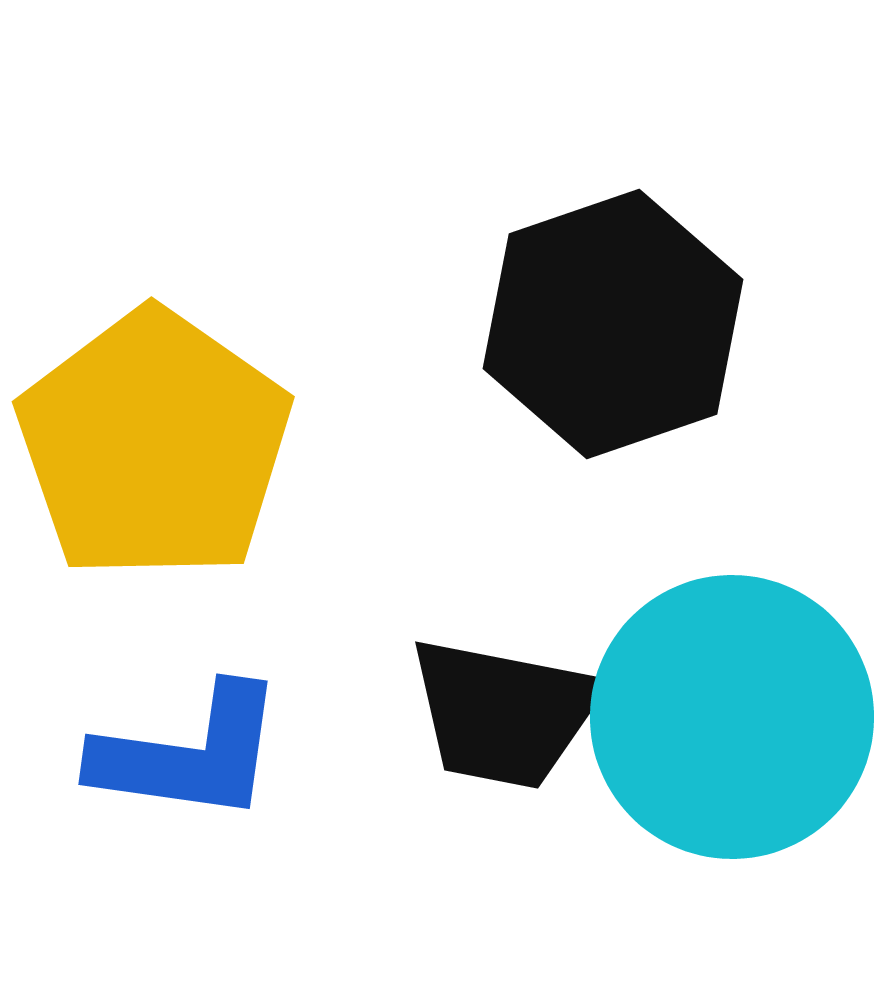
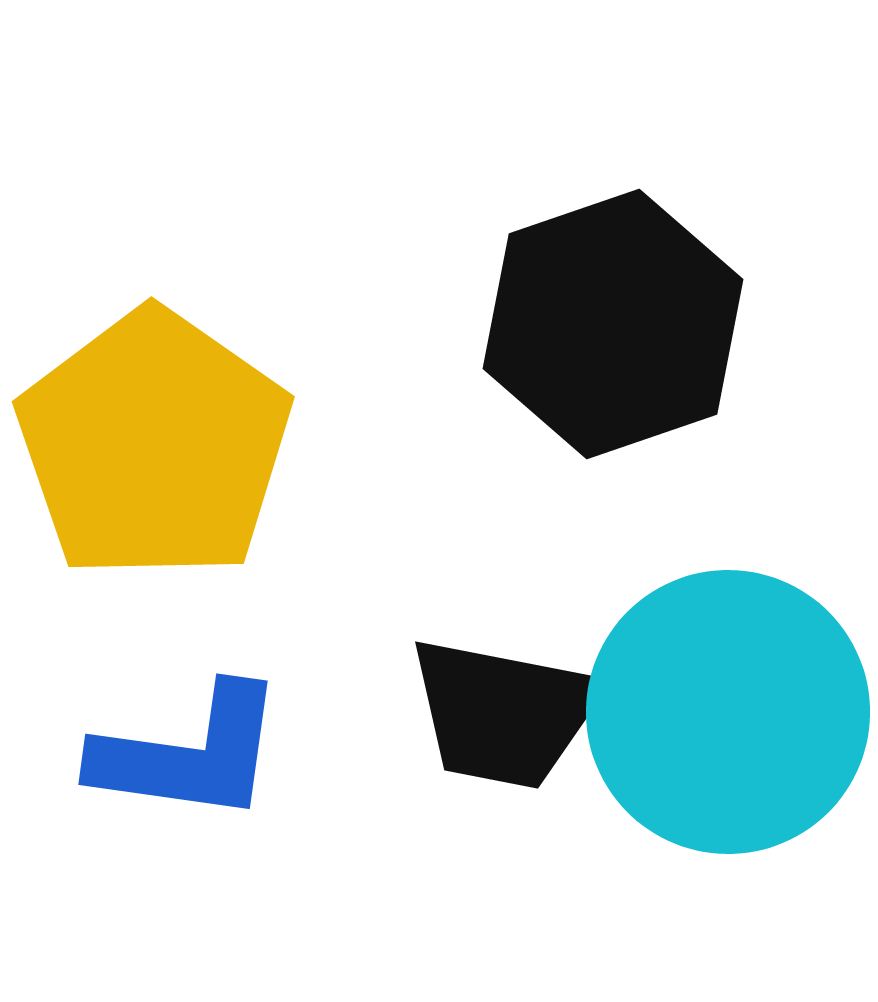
cyan circle: moved 4 px left, 5 px up
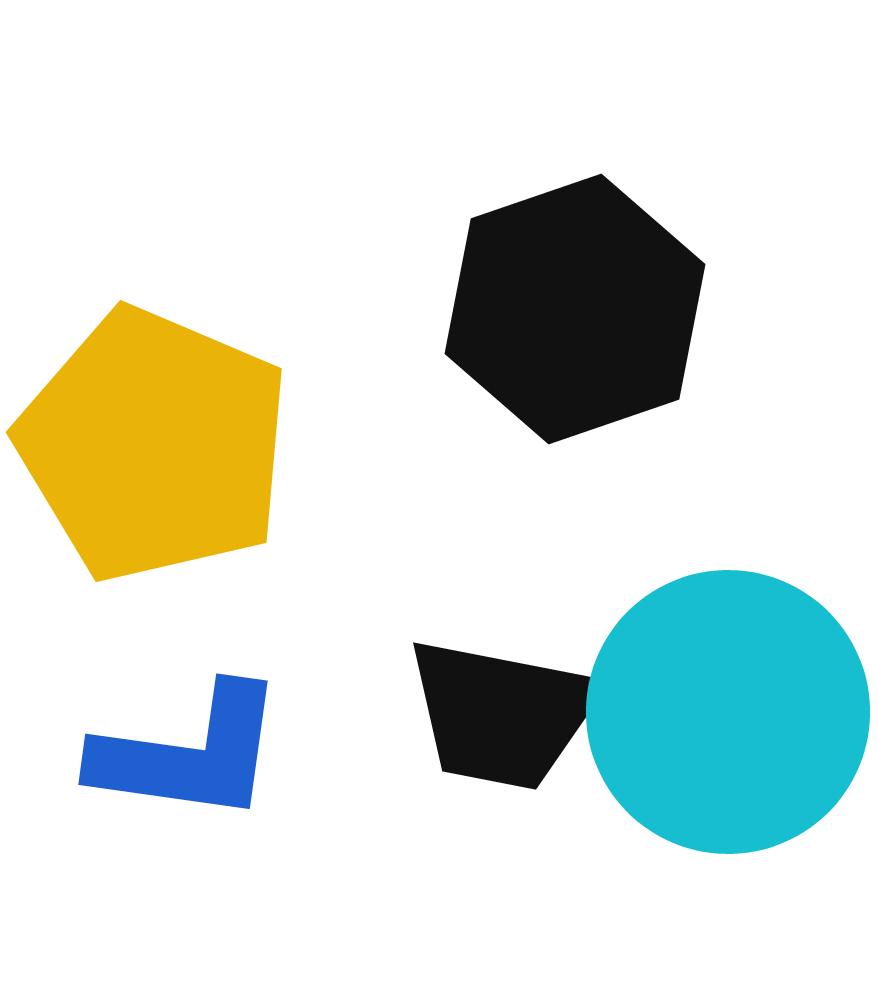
black hexagon: moved 38 px left, 15 px up
yellow pentagon: rotated 12 degrees counterclockwise
black trapezoid: moved 2 px left, 1 px down
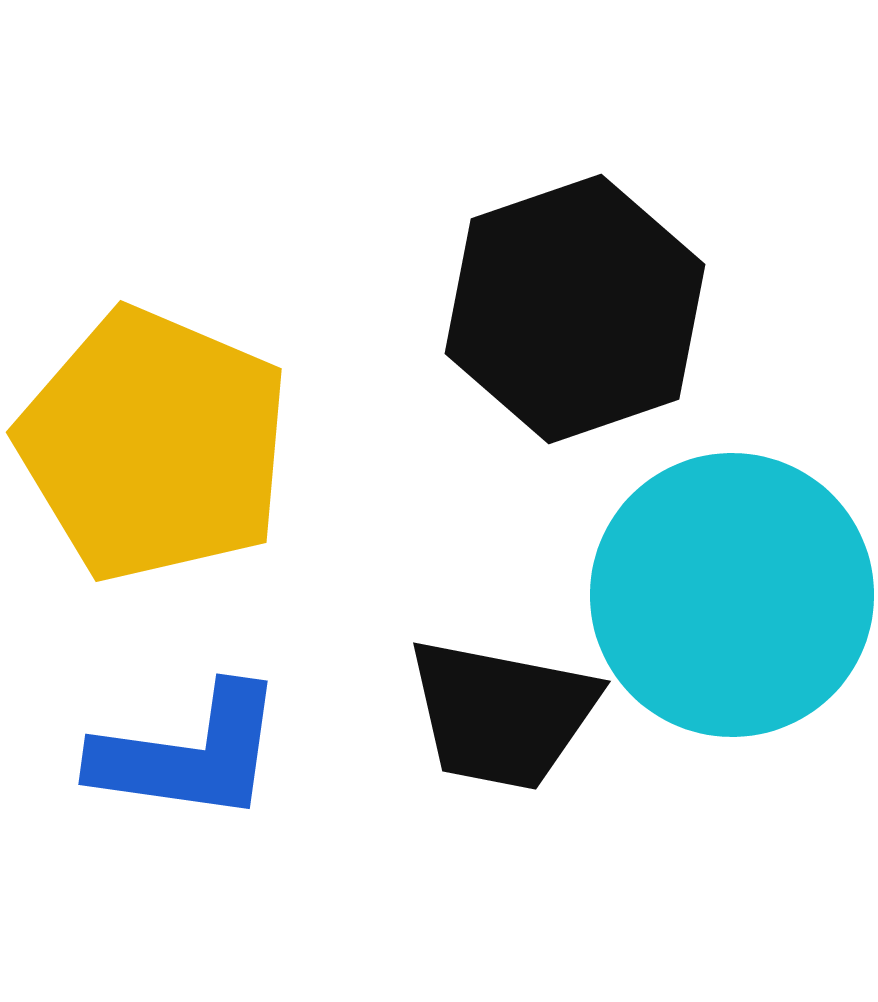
cyan circle: moved 4 px right, 117 px up
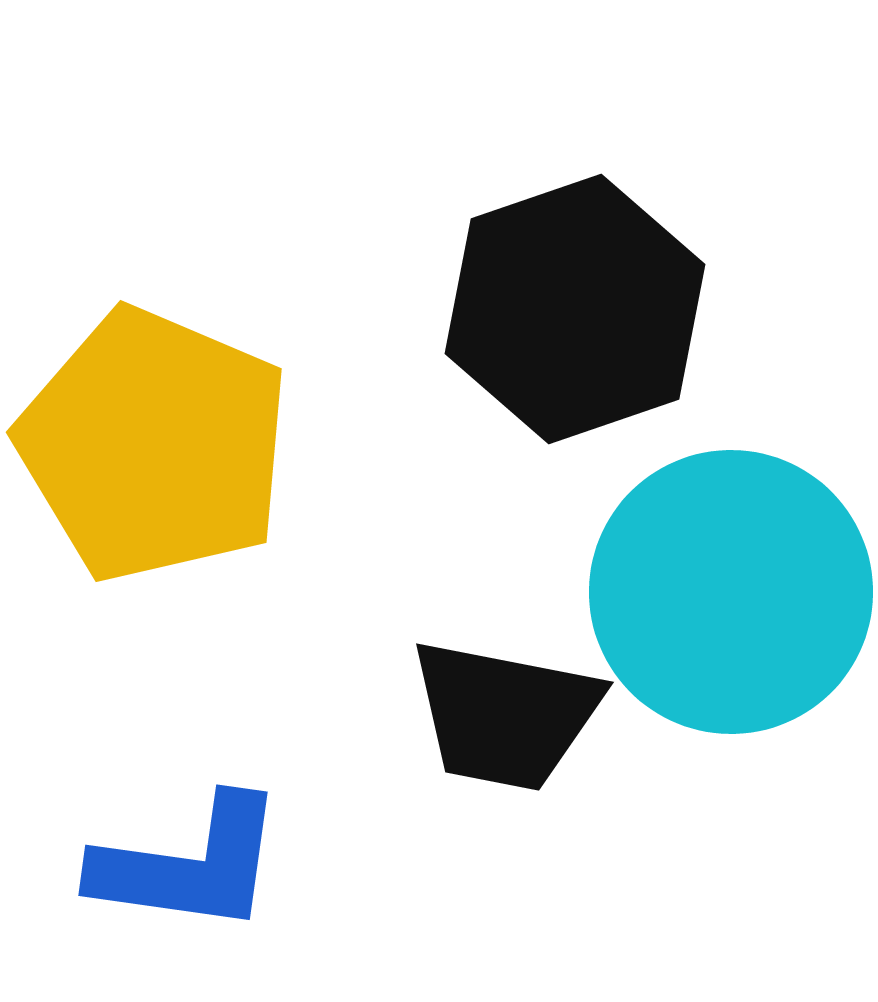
cyan circle: moved 1 px left, 3 px up
black trapezoid: moved 3 px right, 1 px down
blue L-shape: moved 111 px down
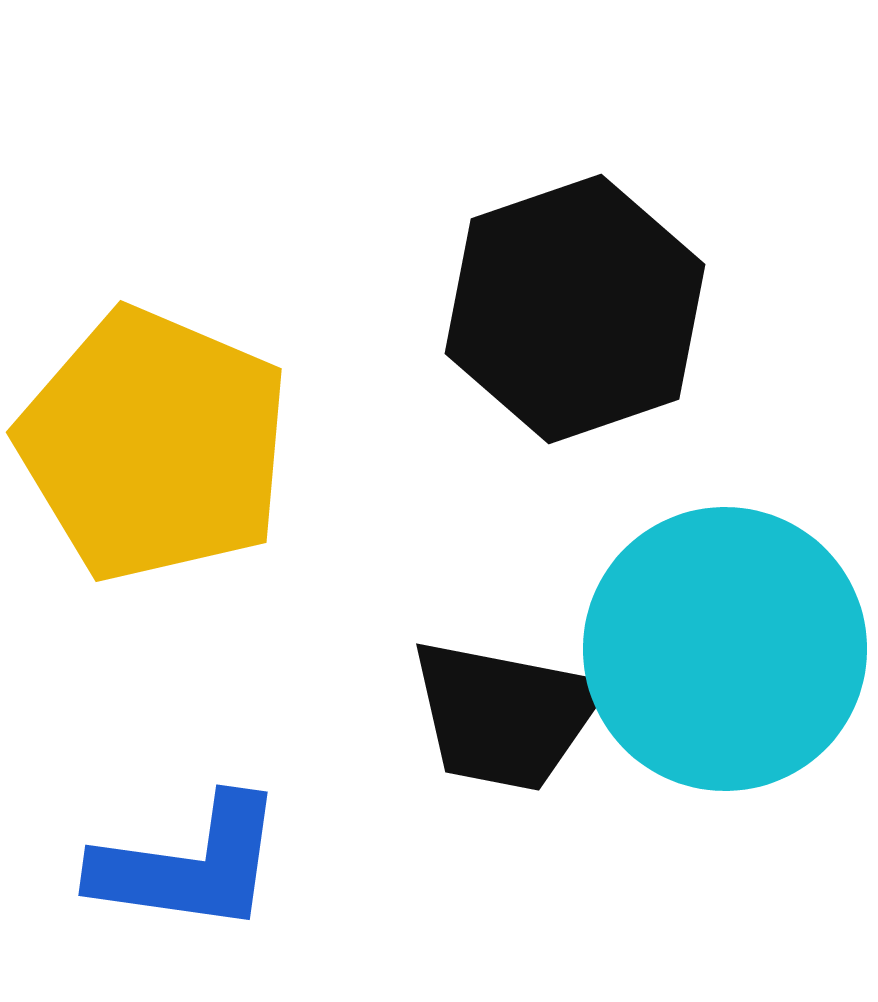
cyan circle: moved 6 px left, 57 px down
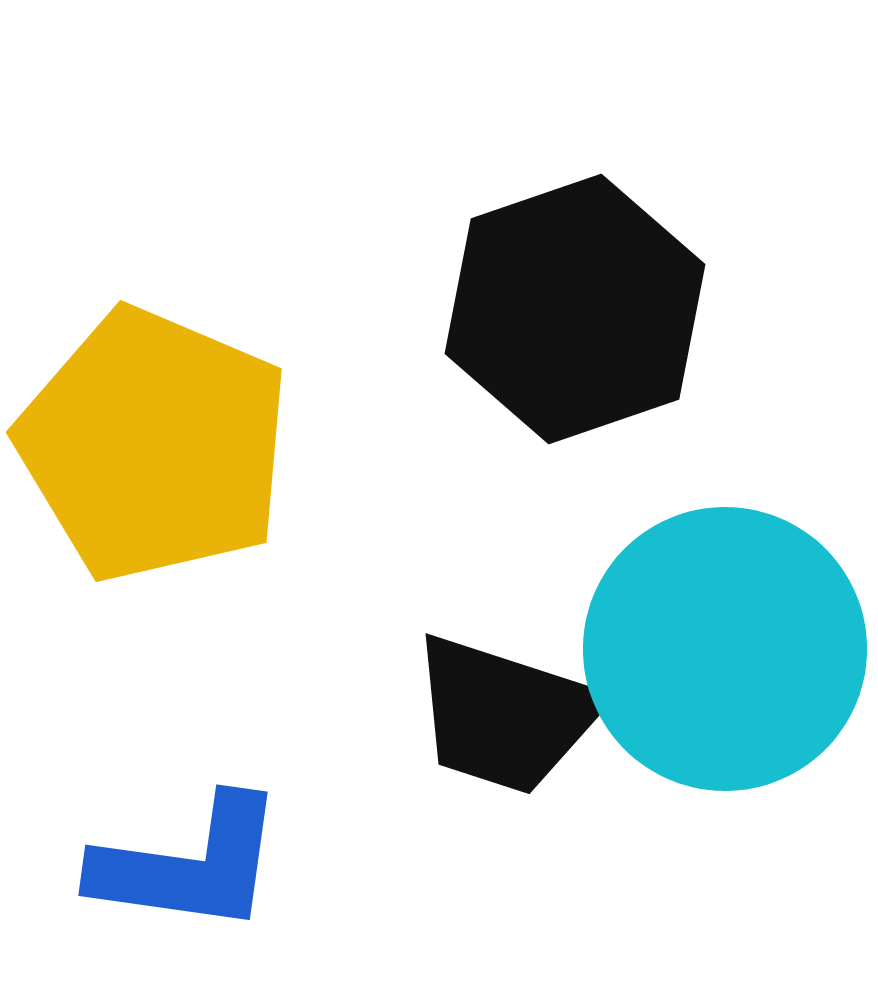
black trapezoid: rotated 7 degrees clockwise
